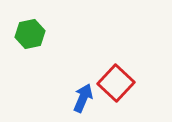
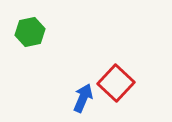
green hexagon: moved 2 px up
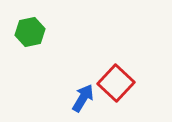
blue arrow: rotated 8 degrees clockwise
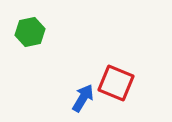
red square: rotated 21 degrees counterclockwise
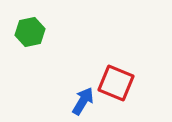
blue arrow: moved 3 px down
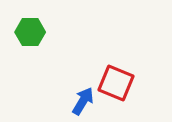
green hexagon: rotated 12 degrees clockwise
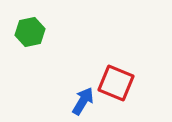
green hexagon: rotated 12 degrees counterclockwise
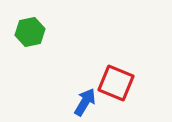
blue arrow: moved 2 px right, 1 px down
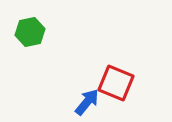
blue arrow: moved 2 px right; rotated 8 degrees clockwise
